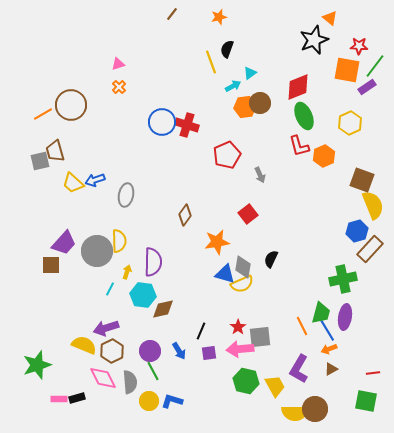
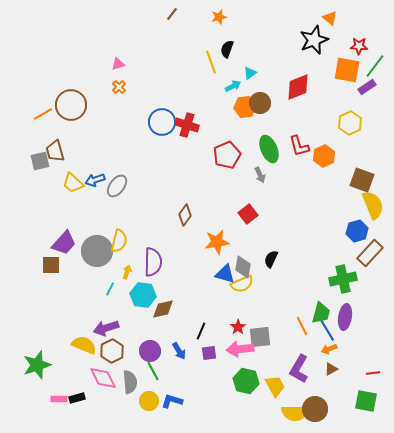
green ellipse at (304, 116): moved 35 px left, 33 px down
gray ellipse at (126, 195): moved 9 px left, 9 px up; rotated 25 degrees clockwise
yellow semicircle at (119, 241): rotated 15 degrees clockwise
brown rectangle at (370, 249): moved 4 px down
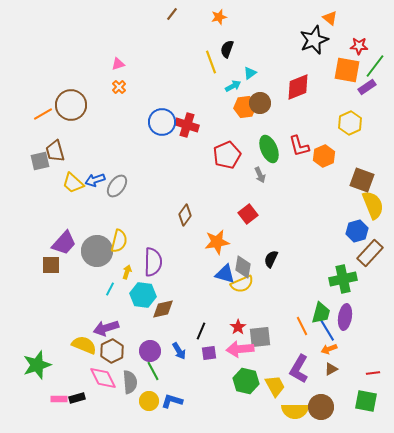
brown circle at (315, 409): moved 6 px right, 2 px up
yellow semicircle at (295, 413): moved 2 px up
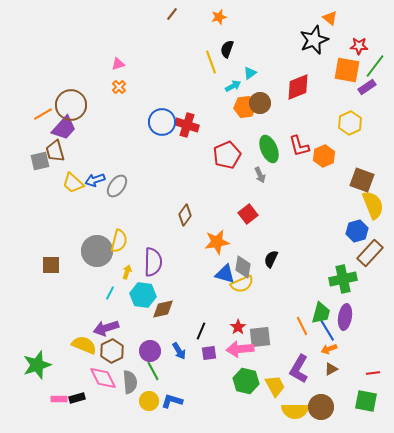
purple trapezoid at (64, 243): moved 115 px up
cyan line at (110, 289): moved 4 px down
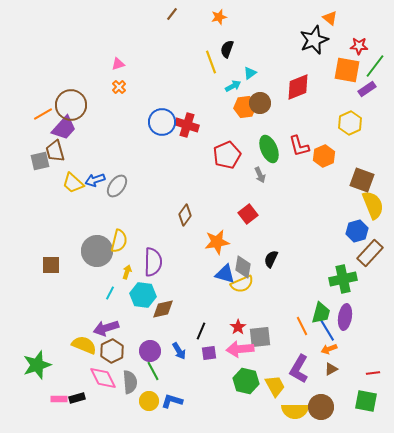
purple rectangle at (367, 87): moved 2 px down
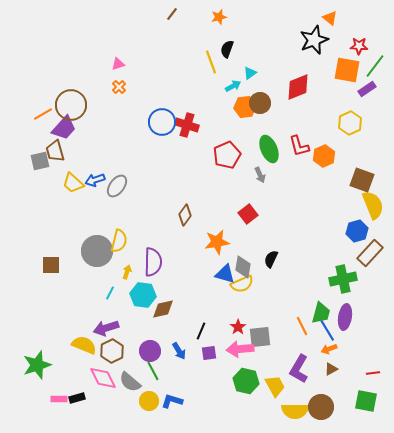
gray semicircle at (130, 382): rotated 135 degrees clockwise
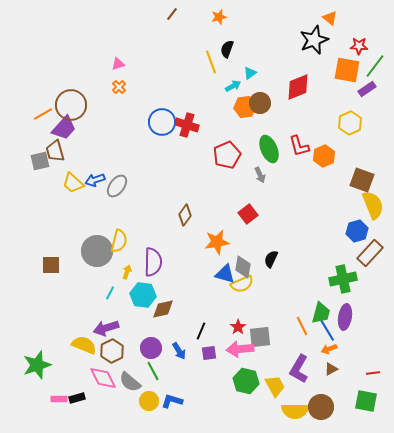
purple circle at (150, 351): moved 1 px right, 3 px up
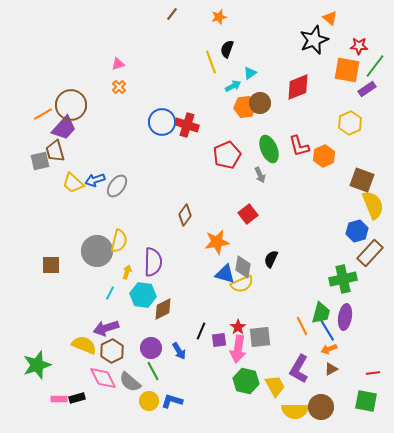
brown diamond at (163, 309): rotated 15 degrees counterclockwise
pink arrow at (240, 349): moved 2 px left; rotated 76 degrees counterclockwise
purple square at (209, 353): moved 10 px right, 13 px up
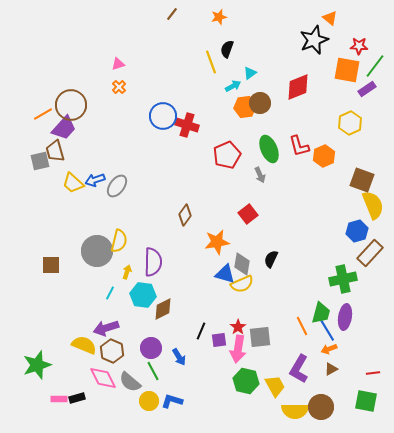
blue circle at (162, 122): moved 1 px right, 6 px up
gray diamond at (243, 267): moved 1 px left, 3 px up
brown hexagon at (112, 351): rotated 10 degrees counterclockwise
blue arrow at (179, 351): moved 6 px down
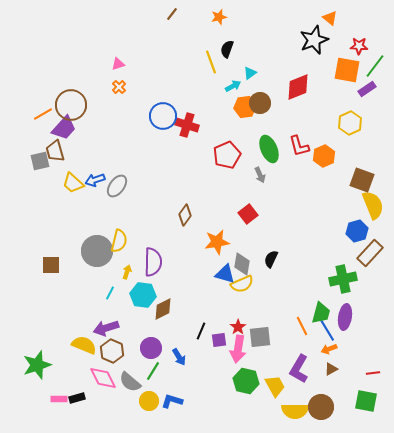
green line at (153, 371): rotated 60 degrees clockwise
